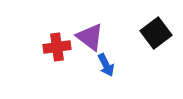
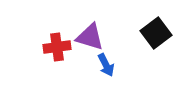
purple triangle: rotated 20 degrees counterclockwise
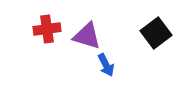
purple triangle: moved 3 px left, 1 px up
red cross: moved 10 px left, 18 px up
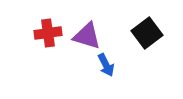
red cross: moved 1 px right, 4 px down
black square: moved 9 px left
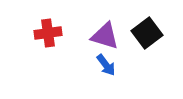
purple triangle: moved 18 px right
blue arrow: rotated 10 degrees counterclockwise
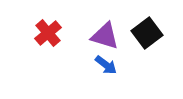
red cross: rotated 32 degrees counterclockwise
blue arrow: rotated 15 degrees counterclockwise
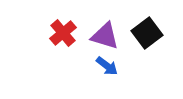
red cross: moved 15 px right
blue arrow: moved 1 px right, 1 px down
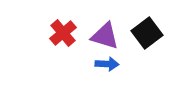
blue arrow: moved 2 px up; rotated 35 degrees counterclockwise
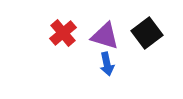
blue arrow: rotated 75 degrees clockwise
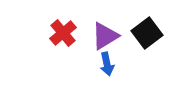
purple triangle: rotated 48 degrees counterclockwise
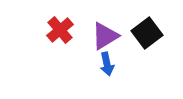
red cross: moved 3 px left, 3 px up
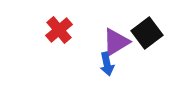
red cross: moved 1 px left
purple triangle: moved 11 px right, 6 px down
